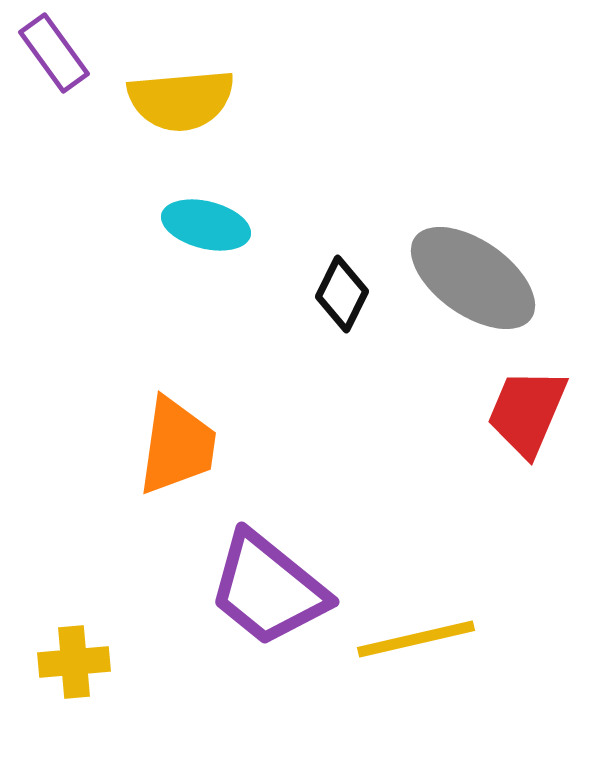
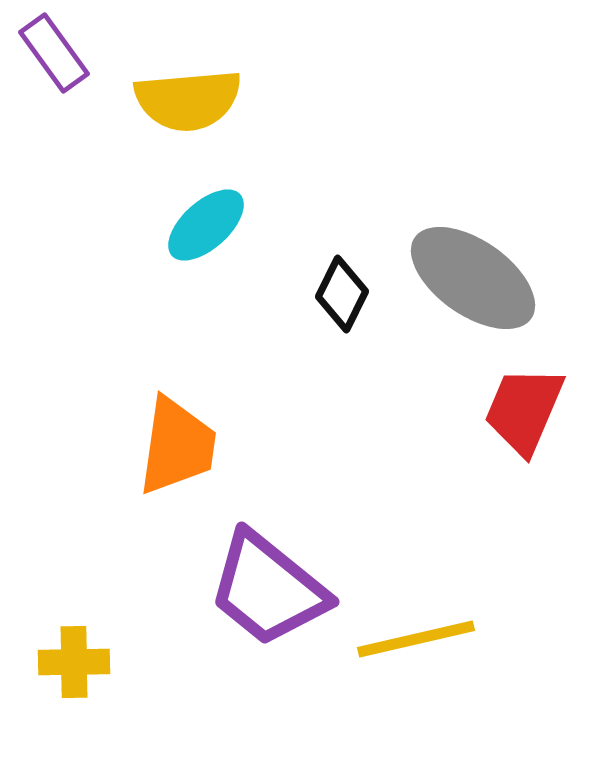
yellow semicircle: moved 7 px right
cyan ellipse: rotated 56 degrees counterclockwise
red trapezoid: moved 3 px left, 2 px up
yellow cross: rotated 4 degrees clockwise
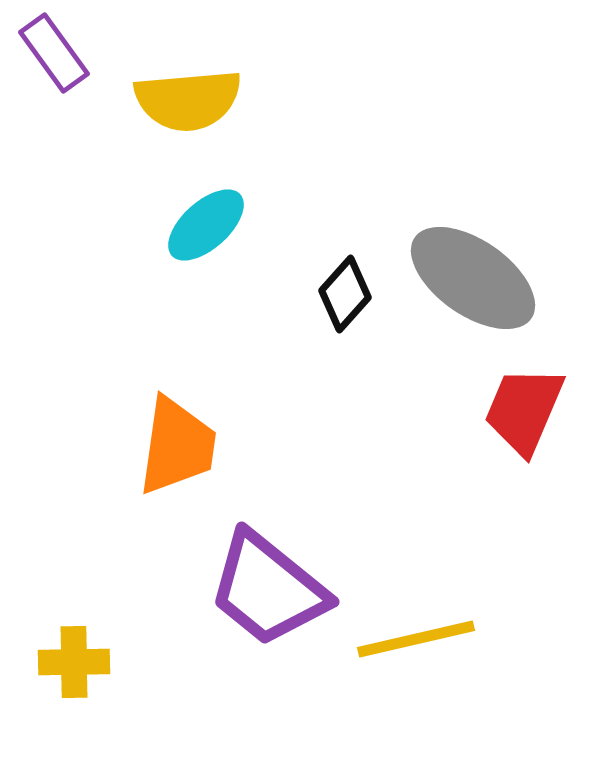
black diamond: moved 3 px right; rotated 16 degrees clockwise
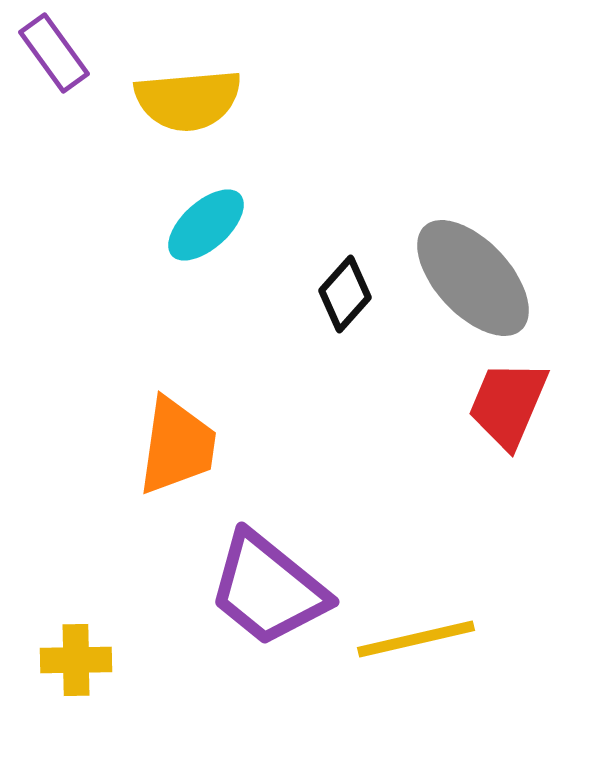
gray ellipse: rotated 12 degrees clockwise
red trapezoid: moved 16 px left, 6 px up
yellow cross: moved 2 px right, 2 px up
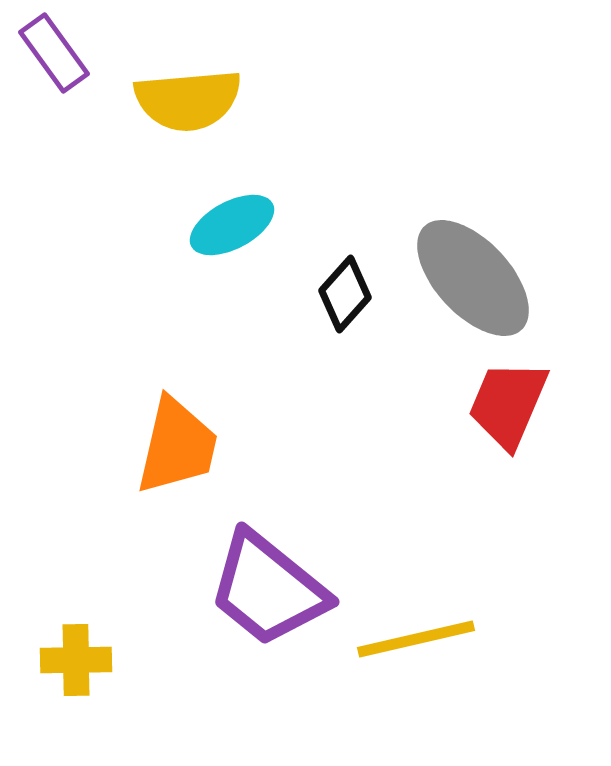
cyan ellipse: moved 26 px right; rotated 14 degrees clockwise
orange trapezoid: rotated 5 degrees clockwise
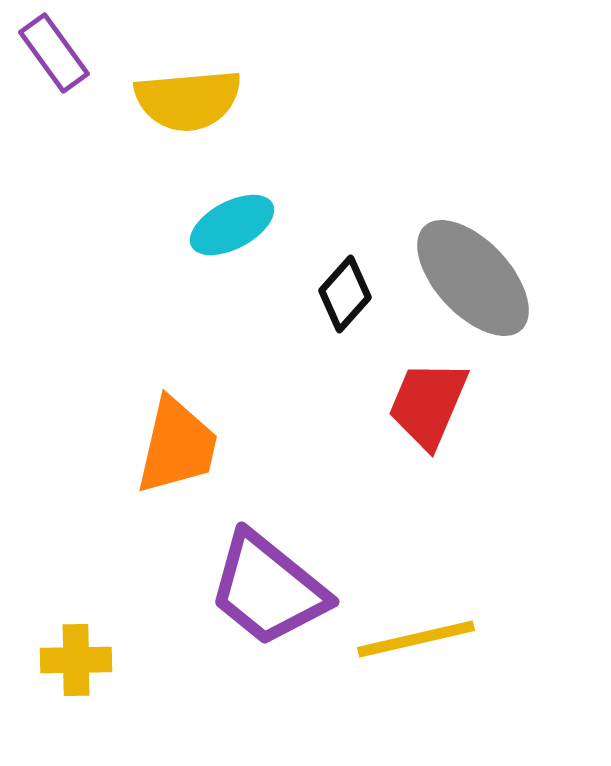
red trapezoid: moved 80 px left
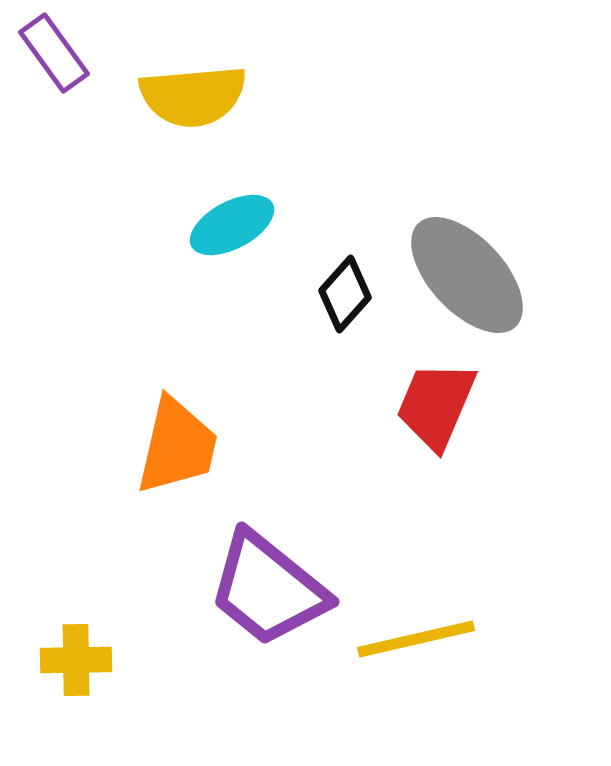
yellow semicircle: moved 5 px right, 4 px up
gray ellipse: moved 6 px left, 3 px up
red trapezoid: moved 8 px right, 1 px down
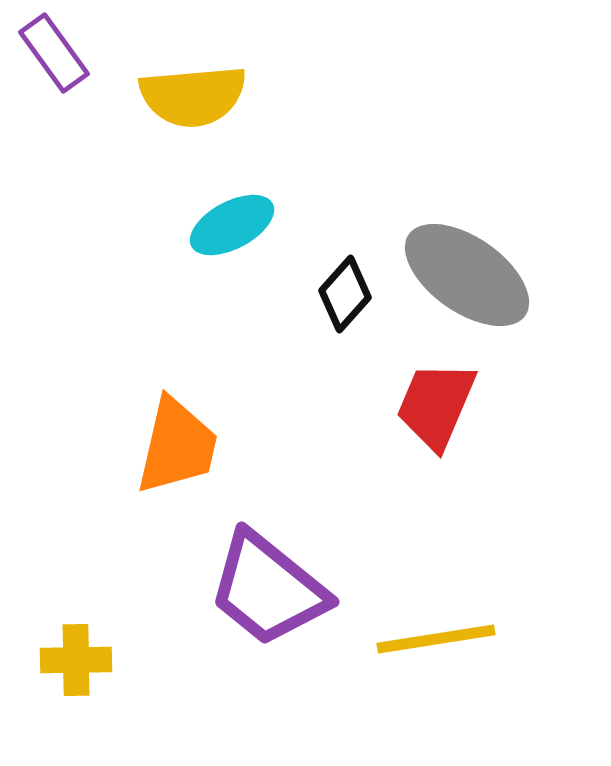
gray ellipse: rotated 12 degrees counterclockwise
yellow line: moved 20 px right; rotated 4 degrees clockwise
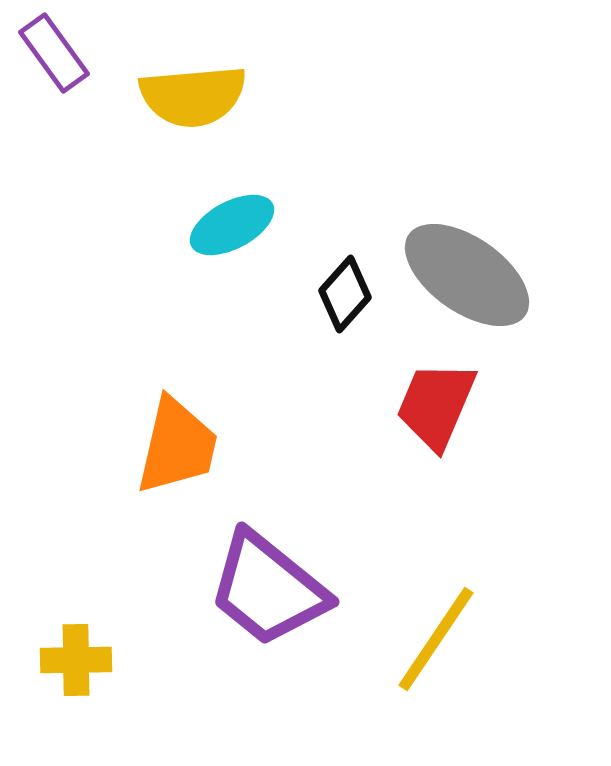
yellow line: rotated 47 degrees counterclockwise
